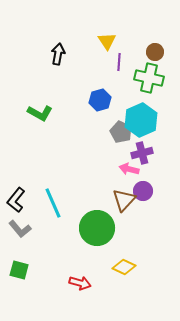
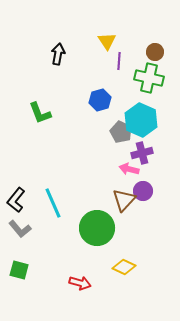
purple line: moved 1 px up
green L-shape: rotated 40 degrees clockwise
cyan hexagon: rotated 12 degrees counterclockwise
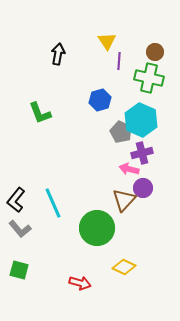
purple circle: moved 3 px up
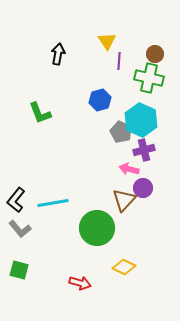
brown circle: moved 2 px down
purple cross: moved 2 px right, 3 px up
cyan line: rotated 76 degrees counterclockwise
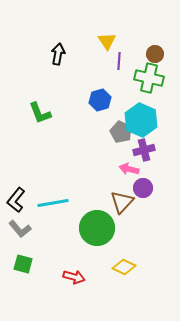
brown triangle: moved 2 px left, 2 px down
green square: moved 4 px right, 6 px up
red arrow: moved 6 px left, 6 px up
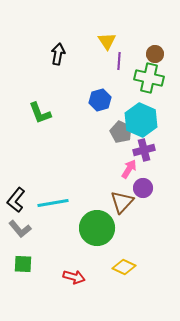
pink arrow: rotated 108 degrees clockwise
green square: rotated 12 degrees counterclockwise
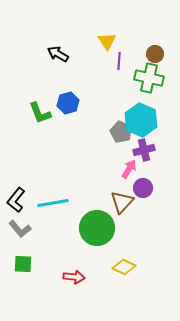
black arrow: rotated 70 degrees counterclockwise
blue hexagon: moved 32 px left, 3 px down
red arrow: rotated 10 degrees counterclockwise
